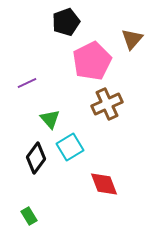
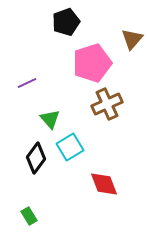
pink pentagon: moved 2 px down; rotated 9 degrees clockwise
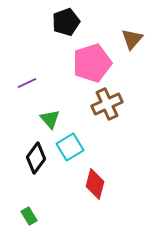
red diamond: moved 9 px left; rotated 36 degrees clockwise
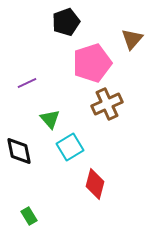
black diamond: moved 17 px left, 7 px up; rotated 48 degrees counterclockwise
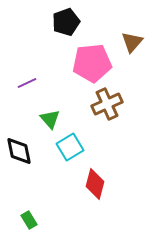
brown triangle: moved 3 px down
pink pentagon: rotated 12 degrees clockwise
green rectangle: moved 4 px down
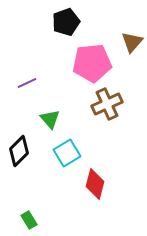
cyan square: moved 3 px left, 6 px down
black diamond: rotated 56 degrees clockwise
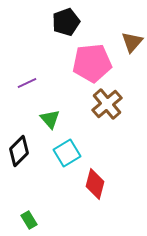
brown cross: rotated 16 degrees counterclockwise
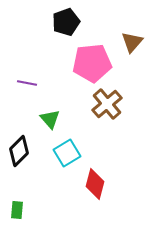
purple line: rotated 36 degrees clockwise
green rectangle: moved 12 px left, 10 px up; rotated 36 degrees clockwise
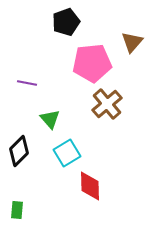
red diamond: moved 5 px left, 2 px down; rotated 16 degrees counterclockwise
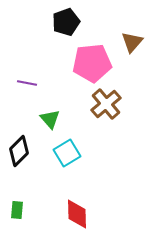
brown cross: moved 1 px left
red diamond: moved 13 px left, 28 px down
